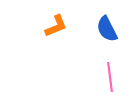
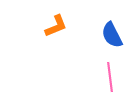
blue semicircle: moved 5 px right, 6 px down
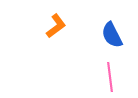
orange L-shape: rotated 15 degrees counterclockwise
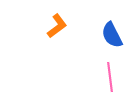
orange L-shape: moved 1 px right
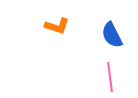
orange L-shape: rotated 55 degrees clockwise
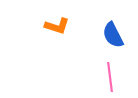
blue semicircle: moved 1 px right
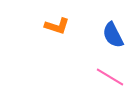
pink line: rotated 52 degrees counterclockwise
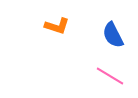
pink line: moved 1 px up
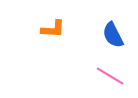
orange L-shape: moved 4 px left, 3 px down; rotated 15 degrees counterclockwise
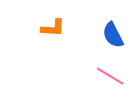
orange L-shape: moved 1 px up
